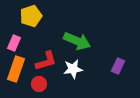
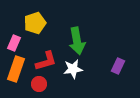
yellow pentagon: moved 4 px right, 7 px down
green arrow: rotated 56 degrees clockwise
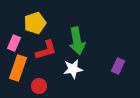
red L-shape: moved 11 px up
orange rectangle: moved 2 px right, 1 px up
red circle: moved 2 px down
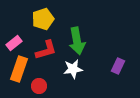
yellow pentagon: moved 8 px right, 4 px up
pink rectangle: rotated 28 degrees clockwise
orange rectangle: moved 1 px right, 1 px down
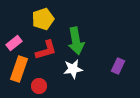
green arrow: moved 1 px left
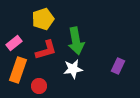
orange rectangle: moved 1 px left, 1 px down
